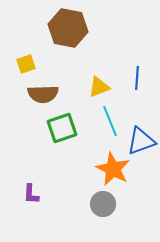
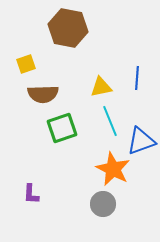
yellow triangle: moved 2 px right; rotated 10 degrees clockwise
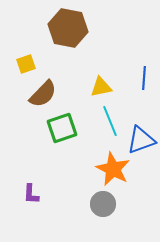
blue line: moved 7 px right
brown semicircle: rotated 44 degrees counterclockwise
blue triangle: moved 1 px up
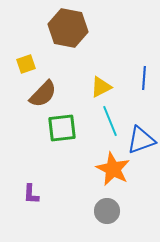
yellow triangle: rotated 15 degrees counterclockwise
green square: rotated 12 degrees clockwise
gray circle: moved 4 px right, 7 px down
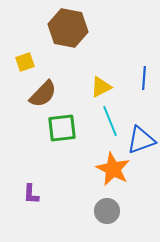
yellow square: moved 1 px left, 2 px up
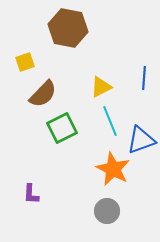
green square: rotated 20 degrees counterclockwise
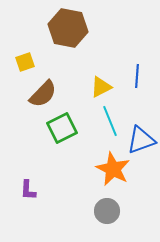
blue line: moved 7 px left, 2 px up
purple L-shape: moved 3 px left, 4 px up
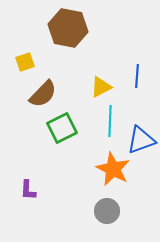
cyan line: rotated 24 degrees clockwise
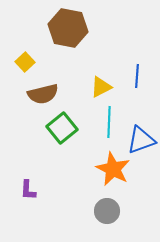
yellow square: rotated 24 degrees counterclockwise
brown semicircle: rotated 32 degrees clockwise
cyan line: moved 1 px left, 1 px down
green square: rotated 12 degrees counterclockwise
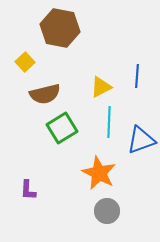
brown hexagon: moved 8 px left
brown semicircle: moved 2 px right
green square: rotated 8 degrees clockwise
orange star: moved 14 px left, 4 px down
